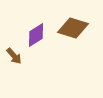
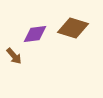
purple diamond: moved 1 px left, 1 px up; rotated 25 degrees clockwise
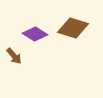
purple diamond: rotated 40 degrees clockwise
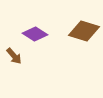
brown diamond: moved 11 px right, 3 px down
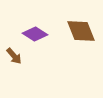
brown diamond: moved 3 px left; rotated 52 degrees clockwise
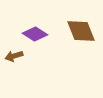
brown arrow: rotated 114 degrees clockwise
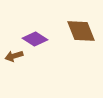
purple diamond: moved 5 px down
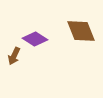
brown arrow: rotated 48 degrees counterclockwise
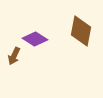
brown diamond: rotated 32 degrees clockwise
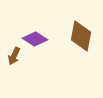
brown diamond: moved 5 px down
